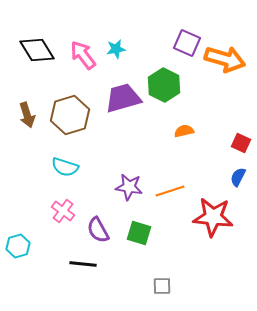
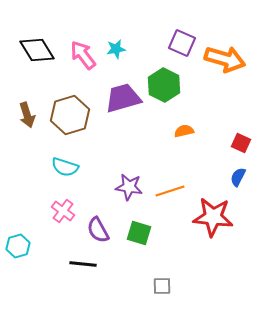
purple square: moved 5 px left
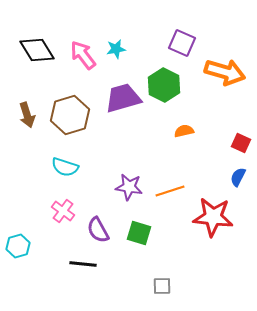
orange arrow: moved 13 px down
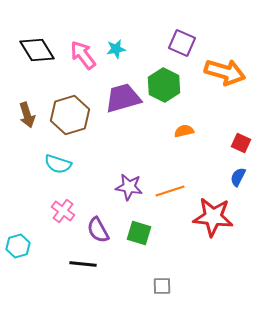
cyan semicircle: moved 7 px left, 3 px up
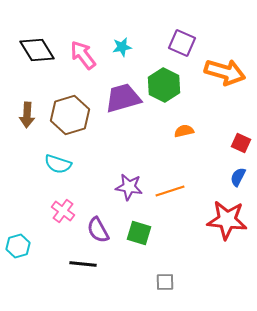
cyan star: moved 6 px right, 2 px up
brown arrow: rotated 20 degrees clockwise
red star: moved 14 px right, 3 px down
gray square: moved 3 px right, 4 px up
